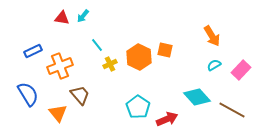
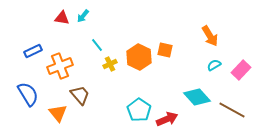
orange arrow: moved 2 px left
cyan pentagon: moved 1 px right, 3 px down
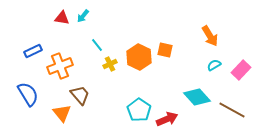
orange triangle: moved 4 px right
